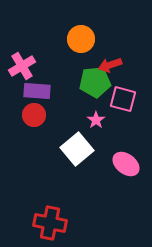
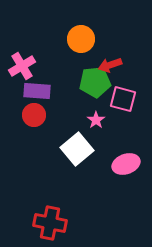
pink ellipse: rotated 56 degrees counterclockwise
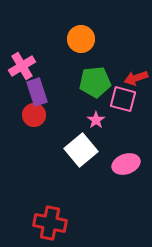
red arrow: moved 26 px right, 13 px down
purple rectangle: moved 1 px down; rotated 68 degrees clockwise
white square: moved 4 px right, 1 px down
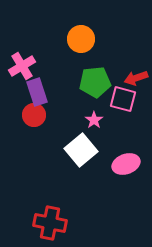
pink star: moved 2 px left
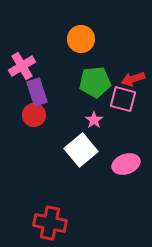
red arrow: moved 3 px left, 1 px down
